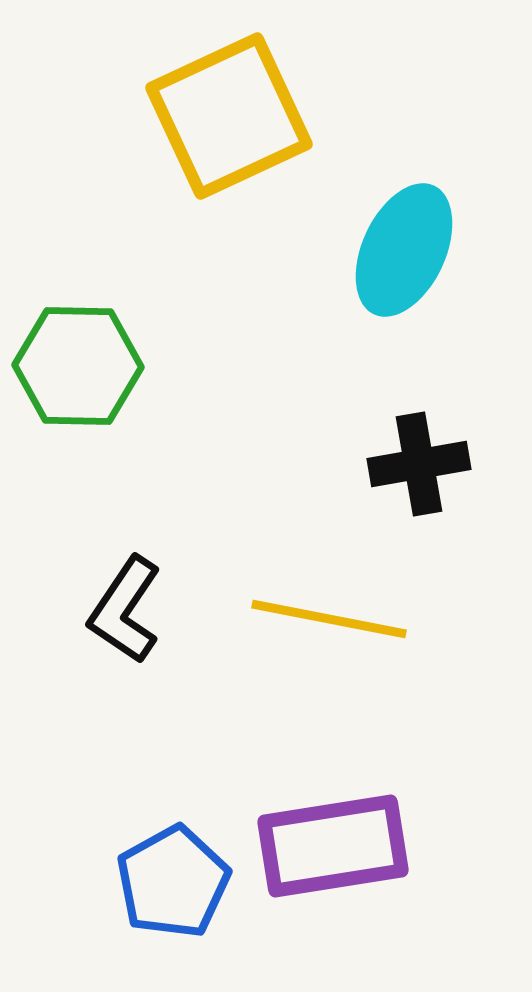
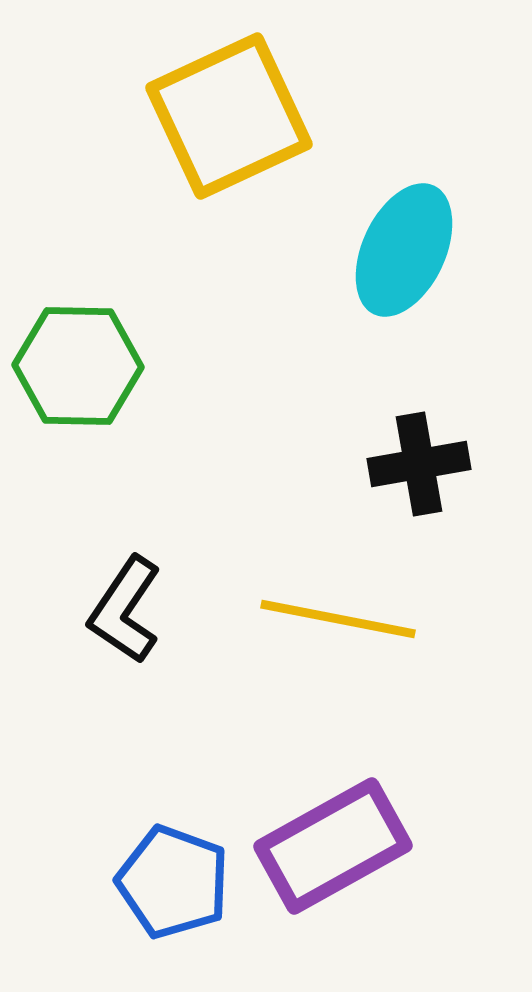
yellow line: moved 9 px right
purple rectangle: rotated 20 degrees counterclockwise
blue pentagon: rotated 23 degrees counterclockwise
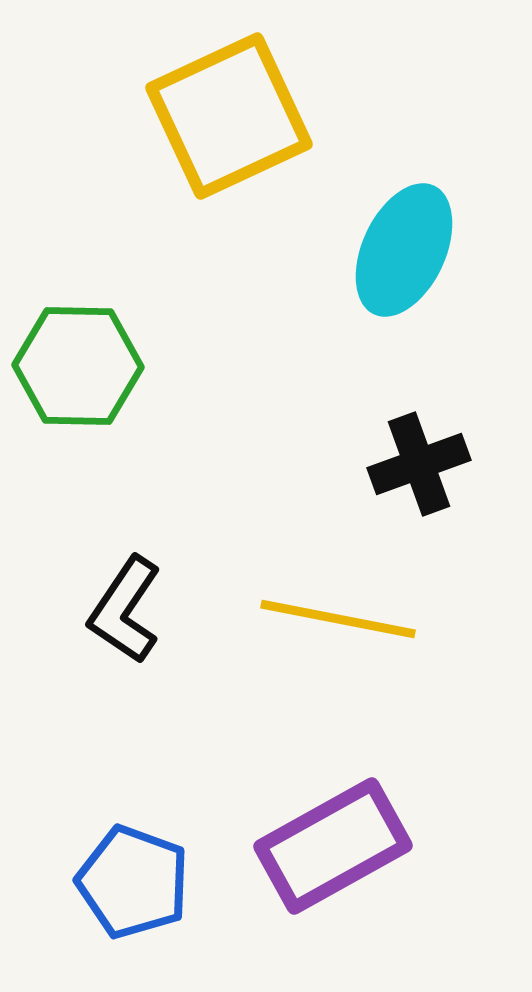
black cross: rotated 10 degrees counterclockwise
blue pentagon: moved 40 px left
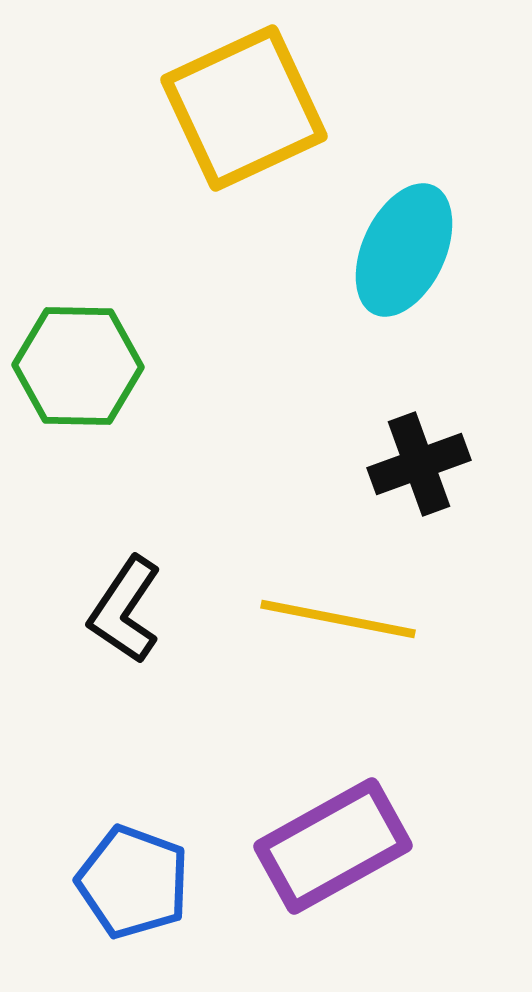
yellow square: moved 15 px right, 8 px up
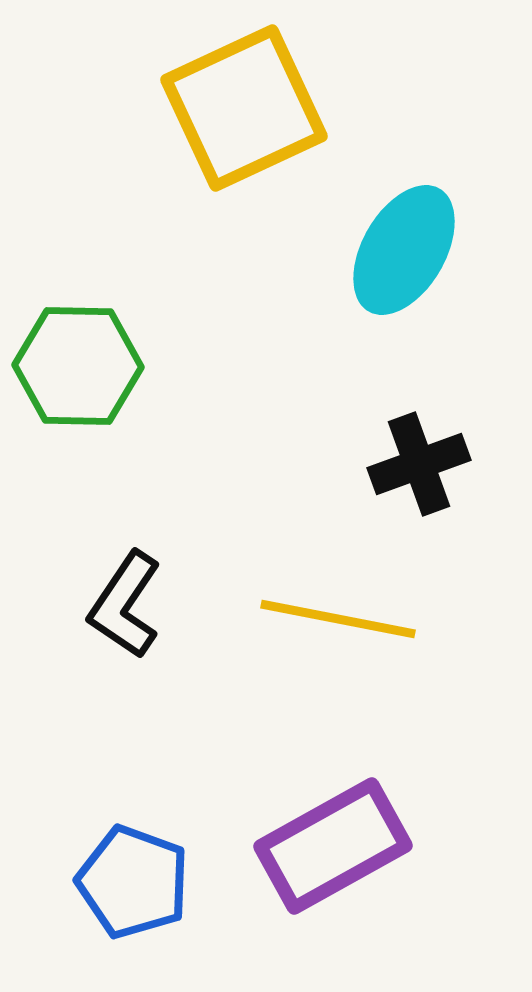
cyan ellipse: rotated 5 degrees clockwise
black L-shape: moved 5 px up
